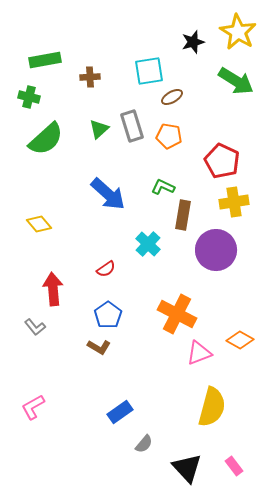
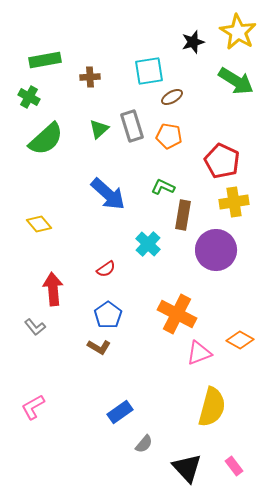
green cross: rotated 15 degrees clockwise
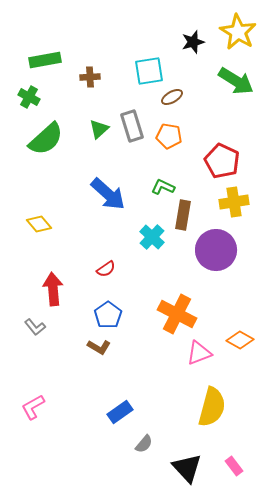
cyan cross: moved 4 px right, 7 px up
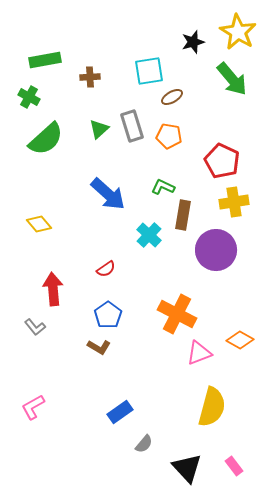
green arrow: moved 4 px left, 2 px up; rotated 18 degrees clockwise
cyan cross: moved 3 px left, 2 px up
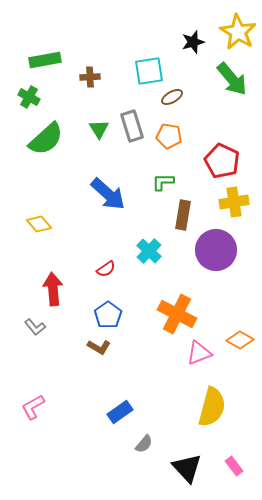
green triangle: rotated 20 degrees counterclockwise
green L-shape: moved 5 px up; rotated 25 degrees counterclockwise
cyan cross: moved 16 px down
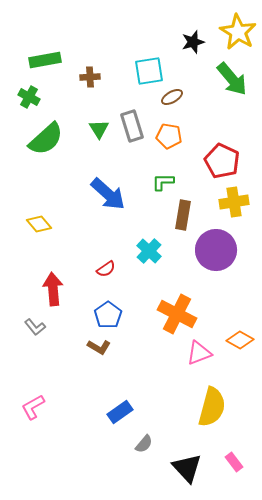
pink rectangle: moved 4 px up
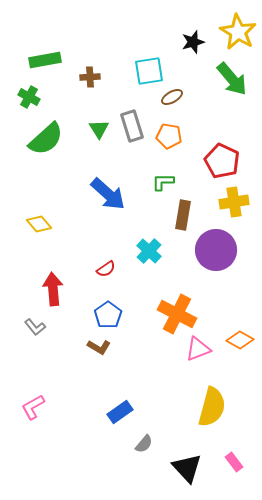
pink triangle: moved 1 px left, 4 px up
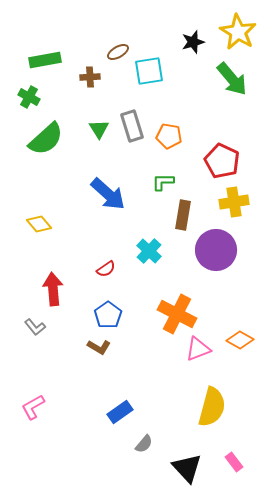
brown ellipse: moved 54 px left, 45 px up
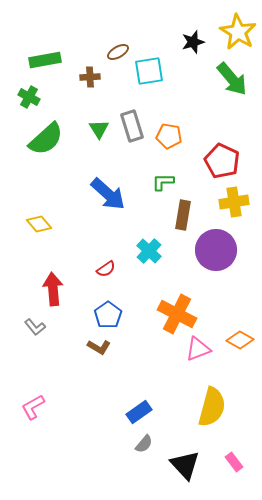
blue rectangle: moved 19 px right
black triangle: moved 2 px left, 3 px up
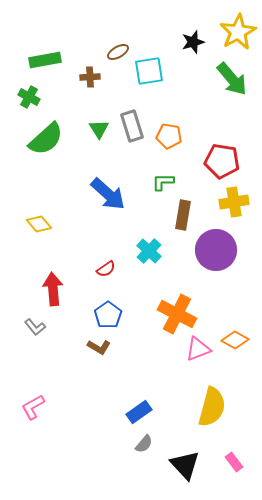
yellow star: rotated 12 degrees clockwise
red pentagon: rotated 16 degrees counterclockwise
orange diamond: moved 5 px left
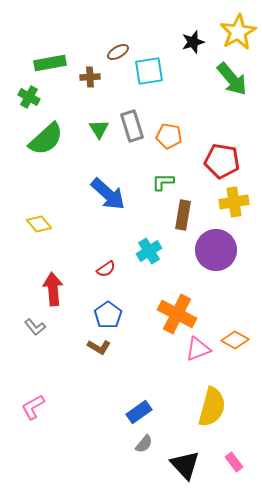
green rectangle: moved 5 px right, 3 px down
cyan cross: rotated 15 degrees clockwise
